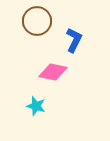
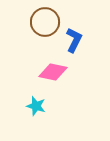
brown circle: moved 8 px right, 1 px down
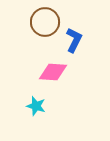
pink diamond: rotated 8 degrees counterclockwise
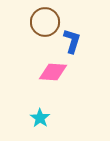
blue L-shape: moved 2 px left, 1 px down; rotated 10 degrees counterclockwise
cyan star: moved 4 px right, 12 px down; rotated 18 degrees clockwise
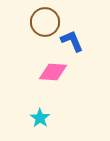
blue L-shape: rotated 40 degrees counterclockwise
